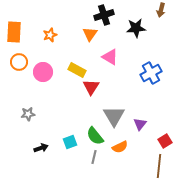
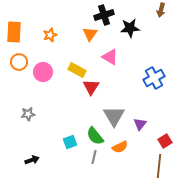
black star: moved 6 px left
blue cross: moved 3 px right, 5 px down
black arrow: moved 9 px left, 12 px down
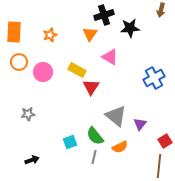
gray triangle: moved 2 px right; rotated 20 degrees counterclockwise
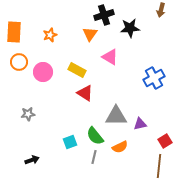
red triangle: moved 6 px left, 6 px down; rotated 30 degrees counterclockwise
gray triangle: rotated 40 degrees counterclockwise
purple triangle: rotated 40 degrees clockwise
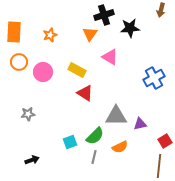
green semicircle: rotated 96 degrees counterclockwise
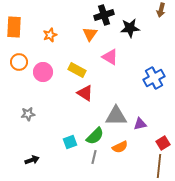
orange rectangle: moved 5 px up
red square: moved 2 px left, 2 px down
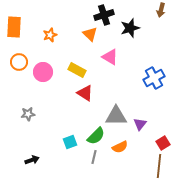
black star: rotated 12 degrees counterclockwise
orange triangle: rotated 21 degrees counterclockwise
purple triangle: rotated 40 degrees counterclockwise
green semicircle: moved 1 px right
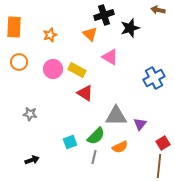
brown arrow: moved 3 px left; rotated 88 degrees clockwise
pink circle: moved 10 px right, 3 px up
gray star: moved 2 px right; rotated 16 degrees clockwise
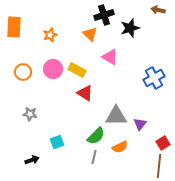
orange circle: moved 4 px right, 10 px down
cyan square: moved 13 px left
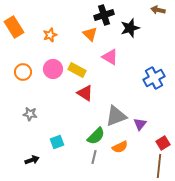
orange rectangle: rotated 35 degrees counterclockwise
gray triangle: rotated 20 degrees counterclockwise
